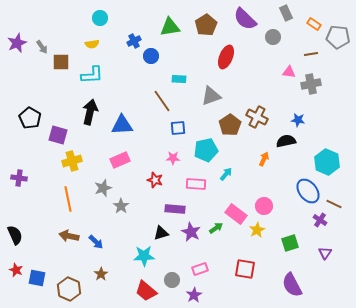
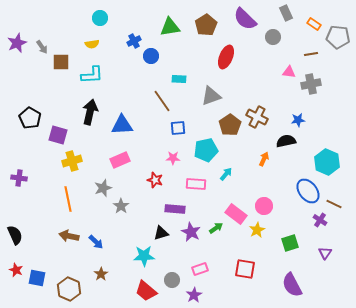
blue star at (298, 120): rotated 16 degrees counterclockwise
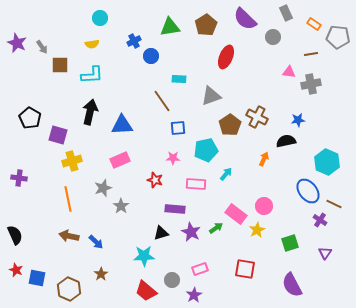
purple star at (17, 43): rotated 24 degrees counterclockwise
brown square at (61, 62): moved 1 px left, 3 px down
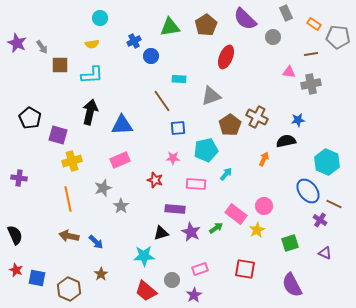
purple triangle at (325, 253): rotated 40 degrees counterclockwise
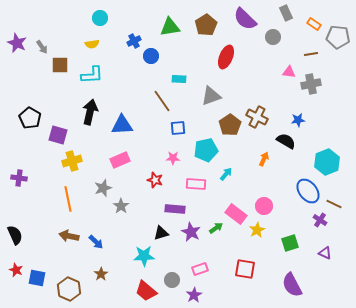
black semicircle at (286, 141): rotated 42 degrees clockwise
cyan hexagon at (327, 162): rotated 15 degrees clockwise
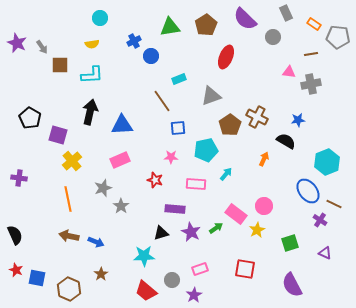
cyan rectangle at (179, 79): rotated 24 degrees counterclockwise
pink star at (173, 158): moved 2 px left, 1 px up
yellow cross at (72, 161): rotated 24 degrees counterclockwise
blue arrow at (96, 242): rotated 21 degrees counterclockwise
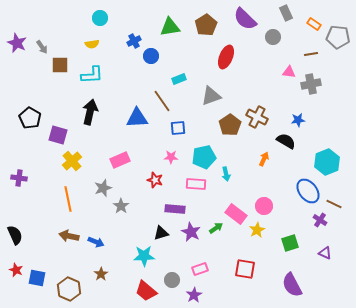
blue triangle at (122, 125): moved 15 px right, 7 px up
cyan pentagon at (206, 150): moved 2 px left, 7 px down
cyan arrow at (226, 174): rotated 128 degrees clockwise
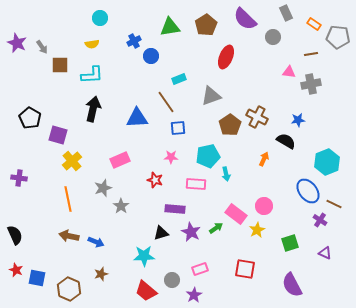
brown line at (162, 101): moved 4 px right, 1 px down
black arrow at (90, 112): moved 3 px right, 3 px up
cyan pentagon at (204, 157): moved 4 px right, 1 px up
brown star at (101, 274): rotated 16 degrees clockwise
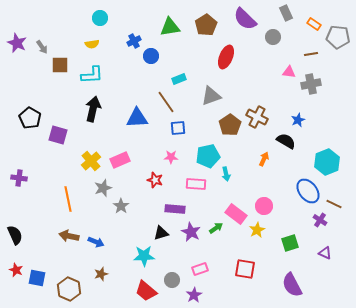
blue star at (298, 120): rotated 16 degrees counterclockwise
yellow cross at (72, 161): moved 19 px right
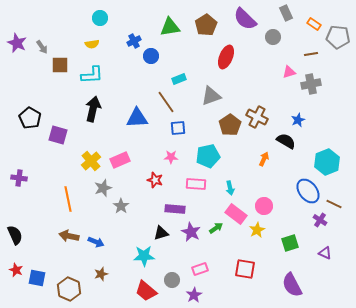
pink triangle at (289, 72): rotated 24 degrees counterclockwise
cyan arrow at (226, 174): moved 4 px right, 14 px down
